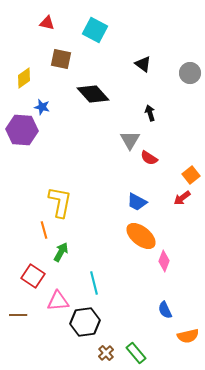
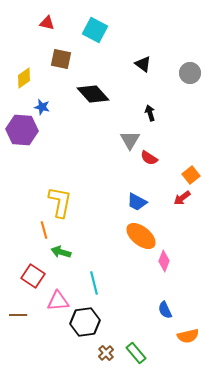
green arrow: rotated 102 degrees counterclockwise
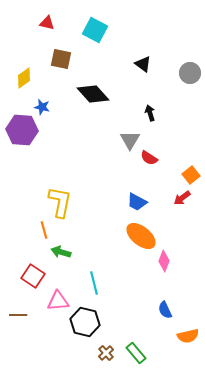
black hexagon: rotated 20 degrees clockwise
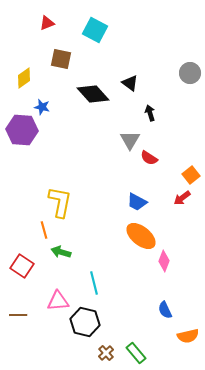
red triangle: rotated 35 degrees counterclockwise
black triangle: moved 13 px left, 19 px down
red square: moved 11 px left, 10 px up
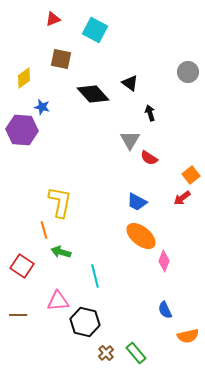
red triangle: moved 6 px right, 4 px up
gray circle: moved 2 px left, 1 px up
cyan line: moved 1 px right, 7 px up
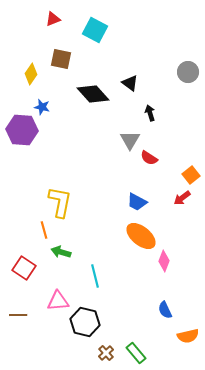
yellow diamond: moved 7 px right, 4 px up; rotated 20 degrees counterclockwise
red square: moved 2 px right, 2 px down
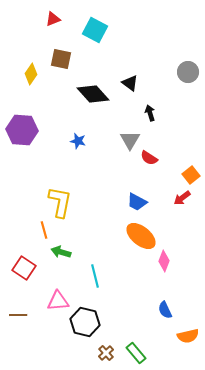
blue star: moved 36 px right, 34 px down
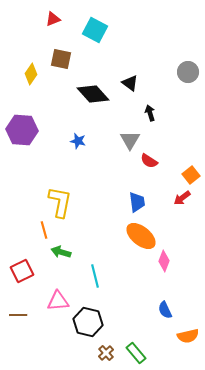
red semicircle: moved 3 px down
blue trapezoid: rotated 125 degrees counterclockwise
red square: moved 2 px left, 3 px down; rotated 30 degrees clockwise
black hexagon: moved 3 px right
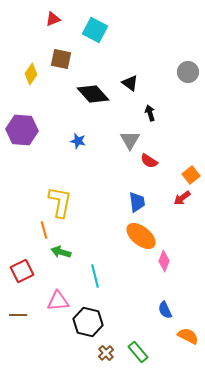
orange semicircle: rotated 140 degrees counterclockwise
green rectangle: moved 2 px right, 1 px up
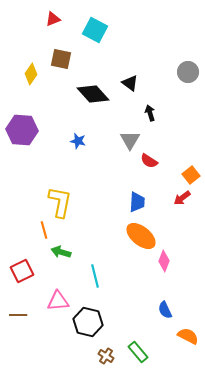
blue trapezoid: rotated 10 degrees clockwise
brown cross: moved 3 px down; rotated 14 degrees counterclockwise
